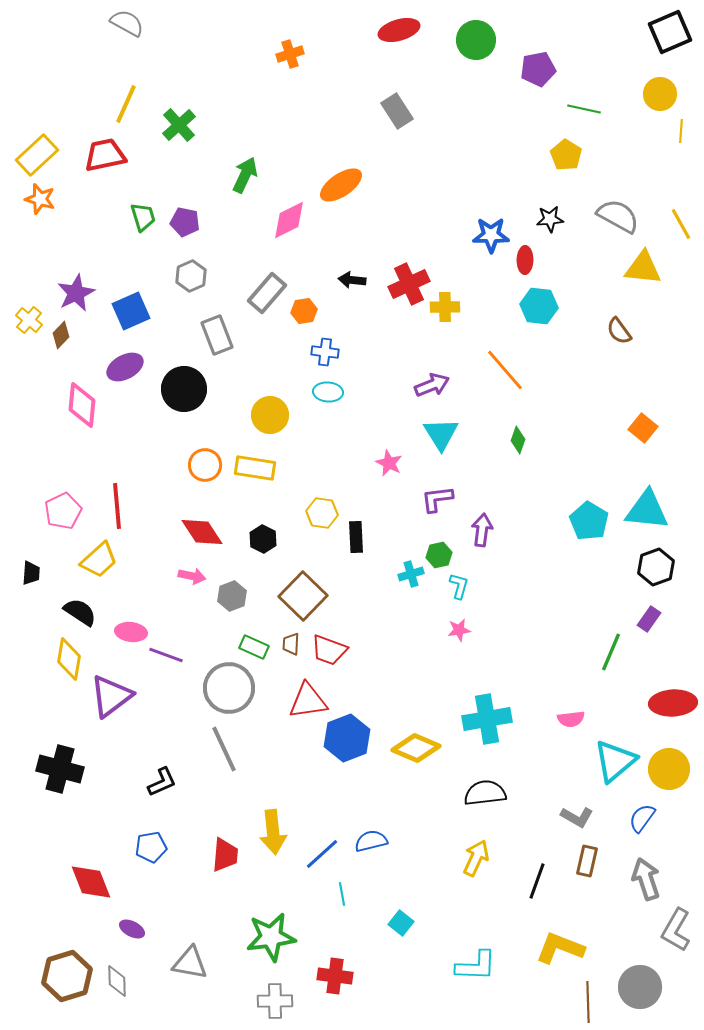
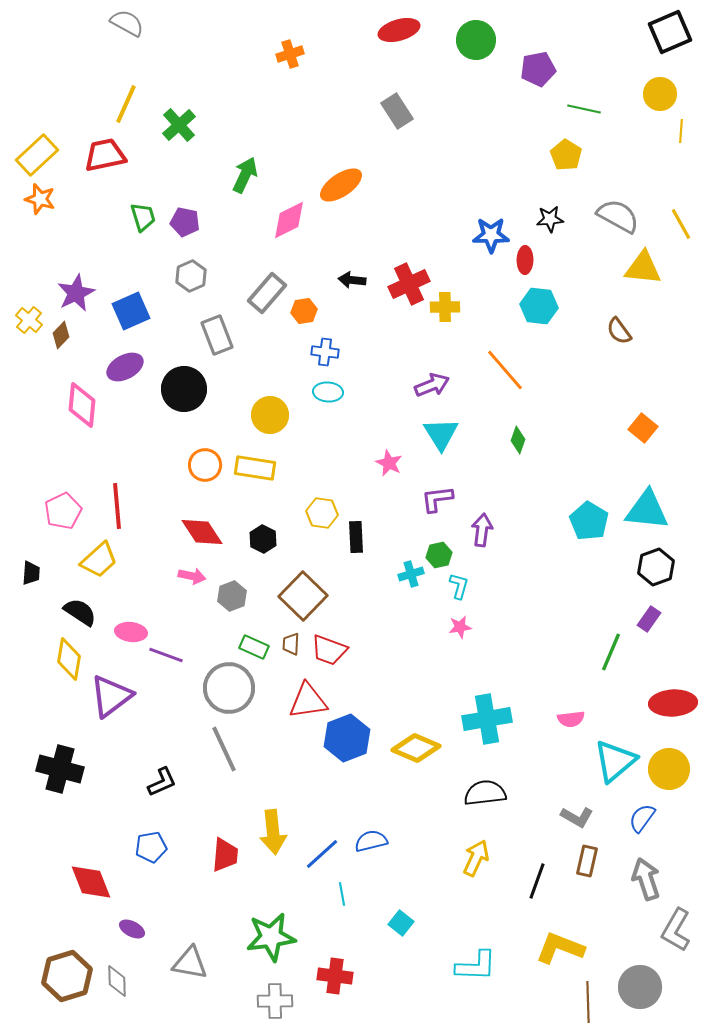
pink star at (459, 630): moved 1 px right, 3 px up
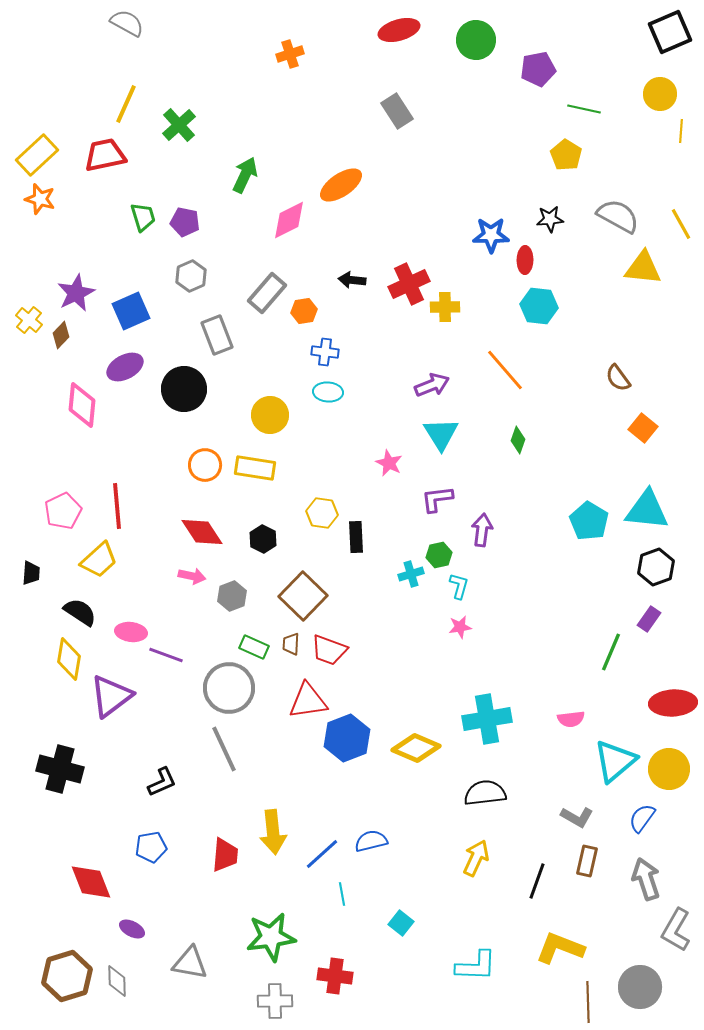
brown semicircle at (619, 331): moved 1 px left, 47 px down
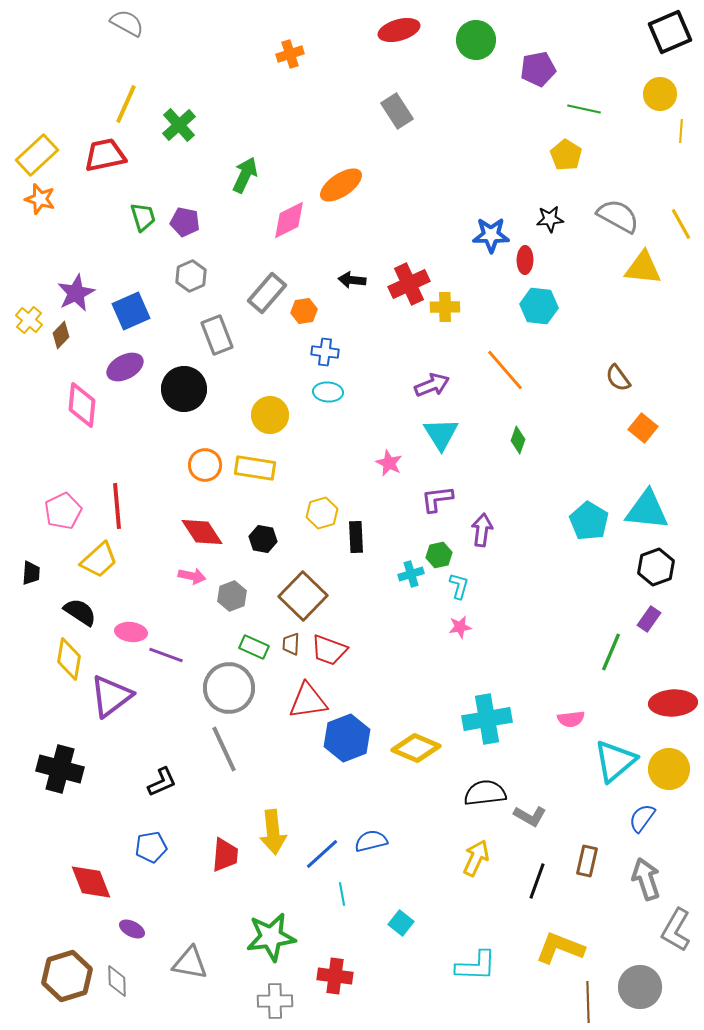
yellow hexagon at (322, 513): rotated 24 degrees counterclockwise
black hexagon at (263, 539): rotated 16 degrees counterclockwise
gray L-shape at (577, 817): moved 47 px left, 1 px up
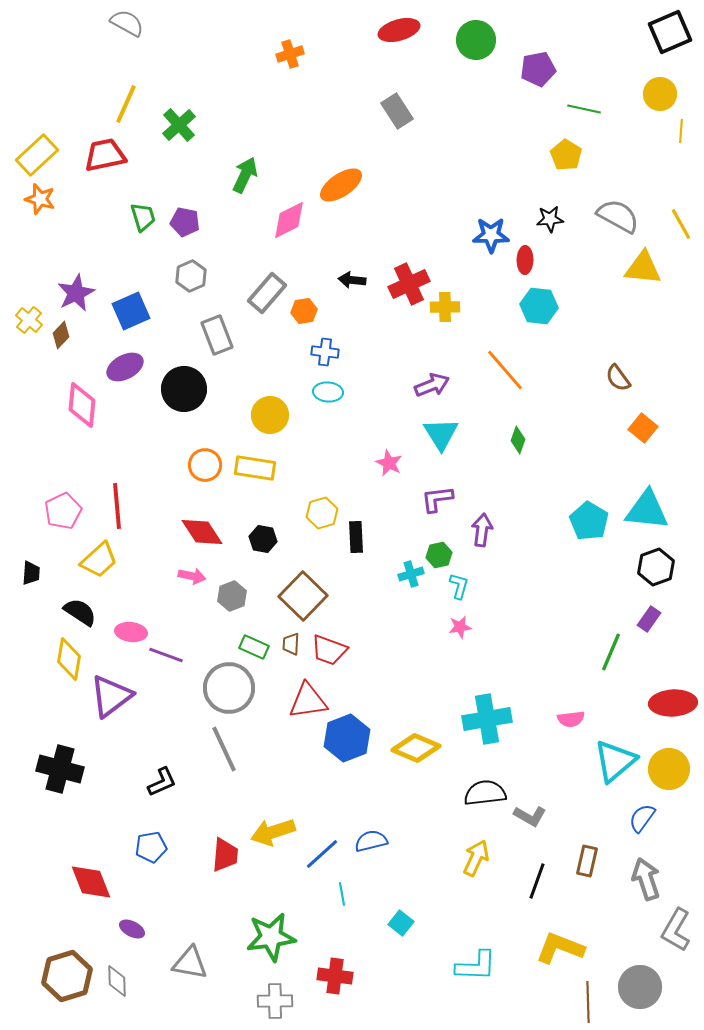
yellow arrow at (273, 832): rotated 78 degrees clockwise
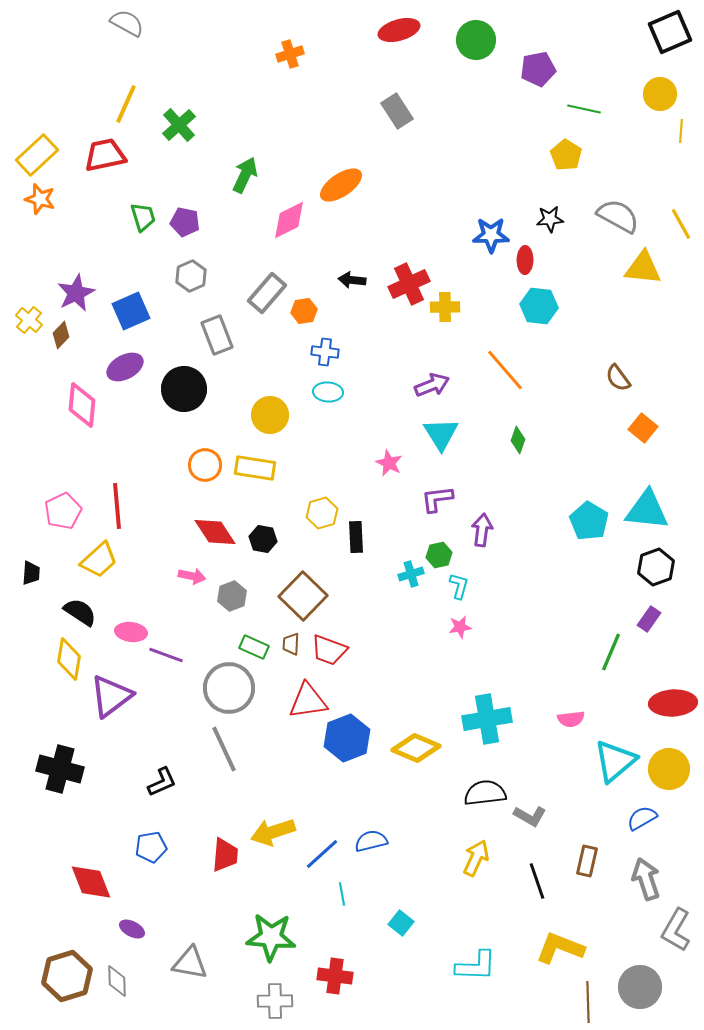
red diamond at (202, 532): moved 13 px right
blue semicircle at (642, 818): rotated 24 degrees clockwise
black line at (537, 881): rotated 39 degrees counterclockwise
green star at (271, 937): rotated 12 degrees clockwise
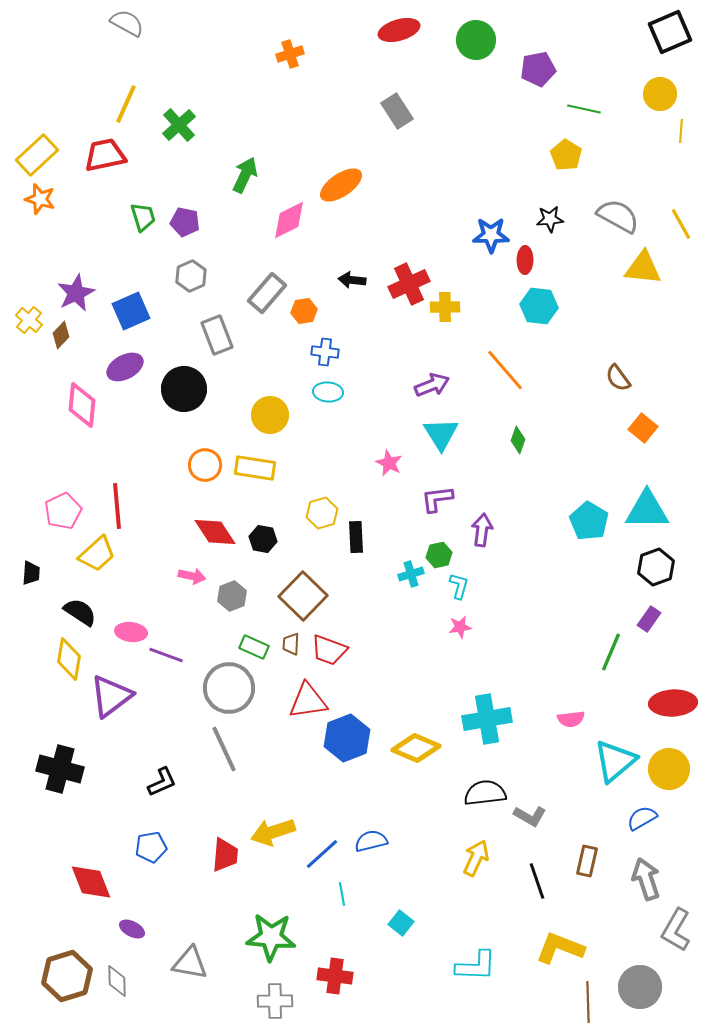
cyan triangle at (647, 510): rotated 6 degrees counterclockwise
yellow trapezoid at (99, 560): moved 2 px left, 6 px up
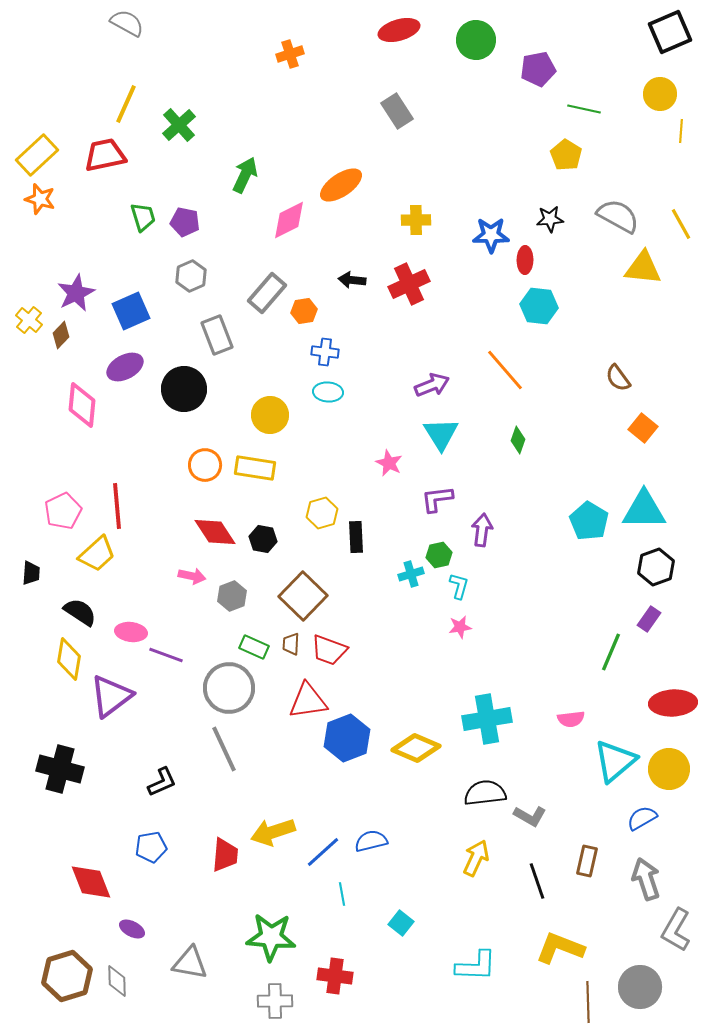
yellow cross at (445, 307): moved 29 px left, 87 px up
cyan triangle at (647, 510): moved 3 px left
blue line at (322, 854): moved 1 px right, 2 px up
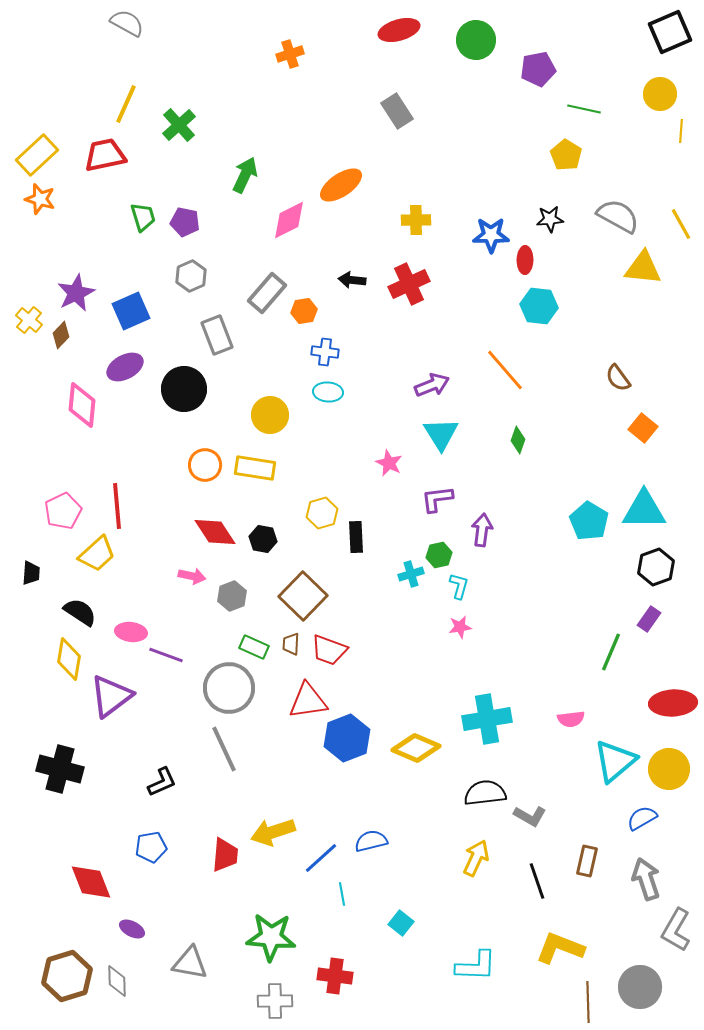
blue line at (323, 852): moved 2 px left, 6 px down
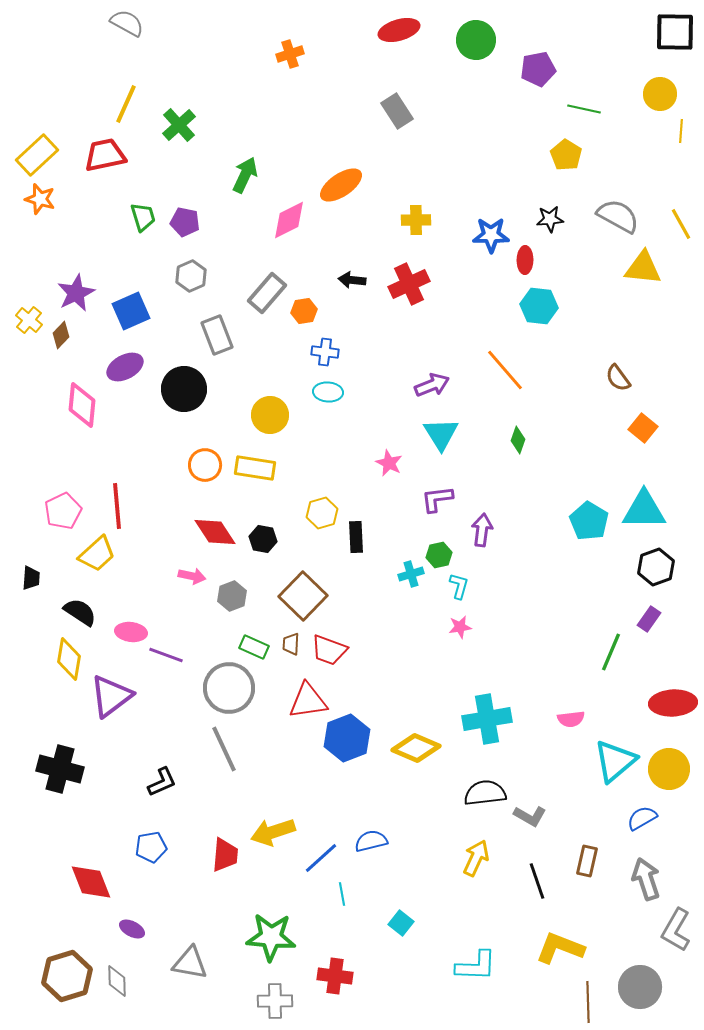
black square at (670, 32): moved 5 px right; rotated 24 degrees clockwise
black trapezoid at (31, 573): moved 5 px down
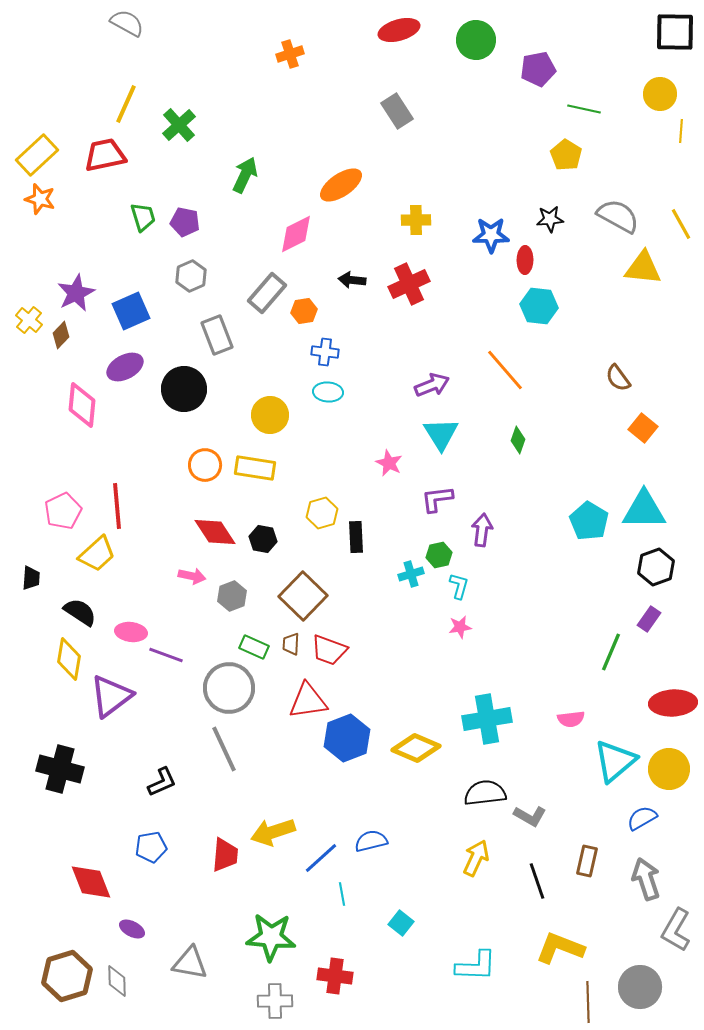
pink diamond at (289, 220): moved 7 px right, 14 px down
